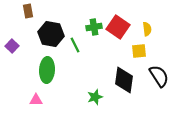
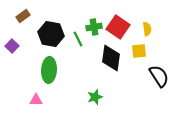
brown rectangle: moved 5 px left, 5 px down; rotated 64 degrees clockwise
green line: moved 3 px right, 6 px up
green ellipse: moved 2 px right
black diamond: moved 13 px left, 22 px up
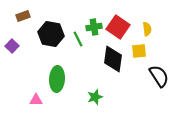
brown rectangle: rotated 16 degrees clockwise
black diamond: moved 2 px right, 1 px down
green ellipse: moved 8 px right, 9 px down
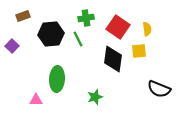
green cross: moved 8 px left, 9 px up
black hexagon: rotated 15 degrees counterclockwise
black semicircle: moved 13 px down; rotated 145 degrees clockwise
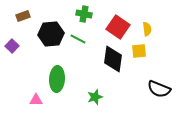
green cross: moved 2 px left, 4 px up; rotated 21 degrees clockwise
green line: rotated 35 degrees counterclockwise
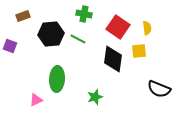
yellow semicircle: moved 1 px up
purple square: moved 2 px left; rotated 24 degrees counterclockwise
pink triangle: rotated 24 degrees counterclockwise
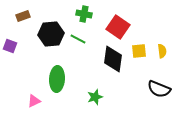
yellow semicircle: moved 15 px right, 23 px down
pink triangle: moved 2 px left, 1 px down
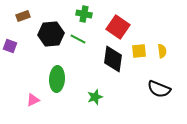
pink triangle: moved 1 px left, 1 px up
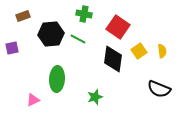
purple square: moved 2 px right, 2 px down; rotated 32 degrees counterclockwise
yellow square: rotated 28 degrees counterclockwise
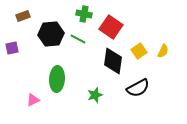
red square: moved 7 px left
yellow semicircle: moved 1 px right; rotated 32 degrees clockwise
black diamond: moved 2 px down
black semicircle: moved 21 px left, 1 px up; rotated 50 degrees counterclockwise
green star: moved 2 px up
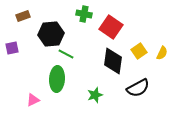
green line: moved 12 px left, 15 px down
yellow semicircle: moved 1 px left, 2 px down
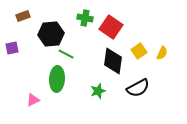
green cross: moved 1 px right, 4 px down
green star: moved 3 px right, 4 px up
